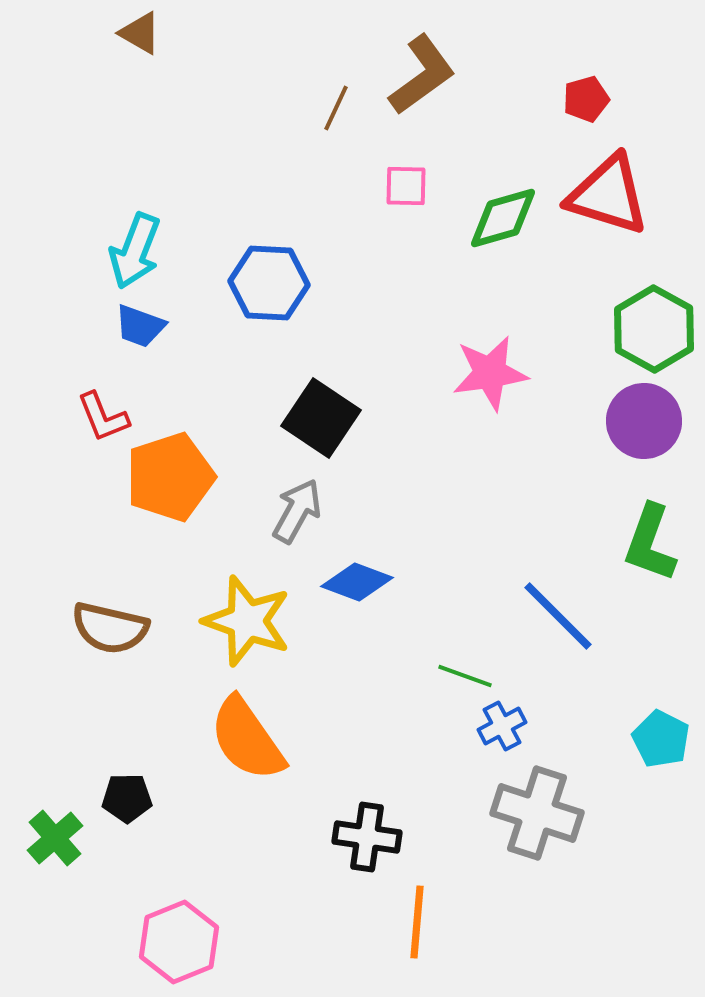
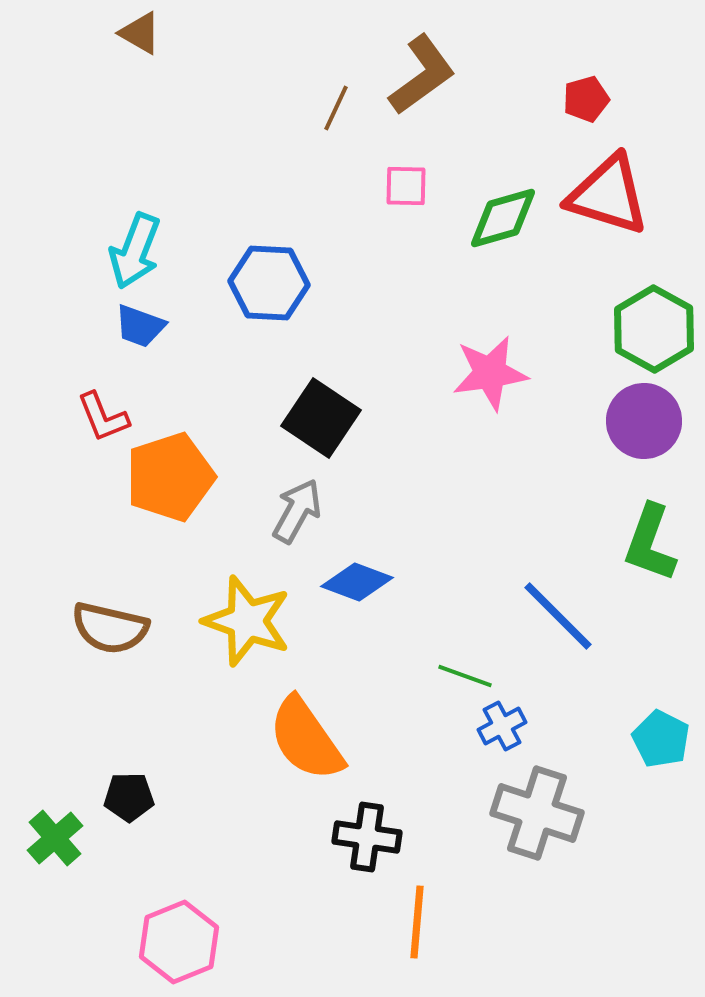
orange semicircle: moved 59 px right
black pentagon: moved 2 px right, 1 px up
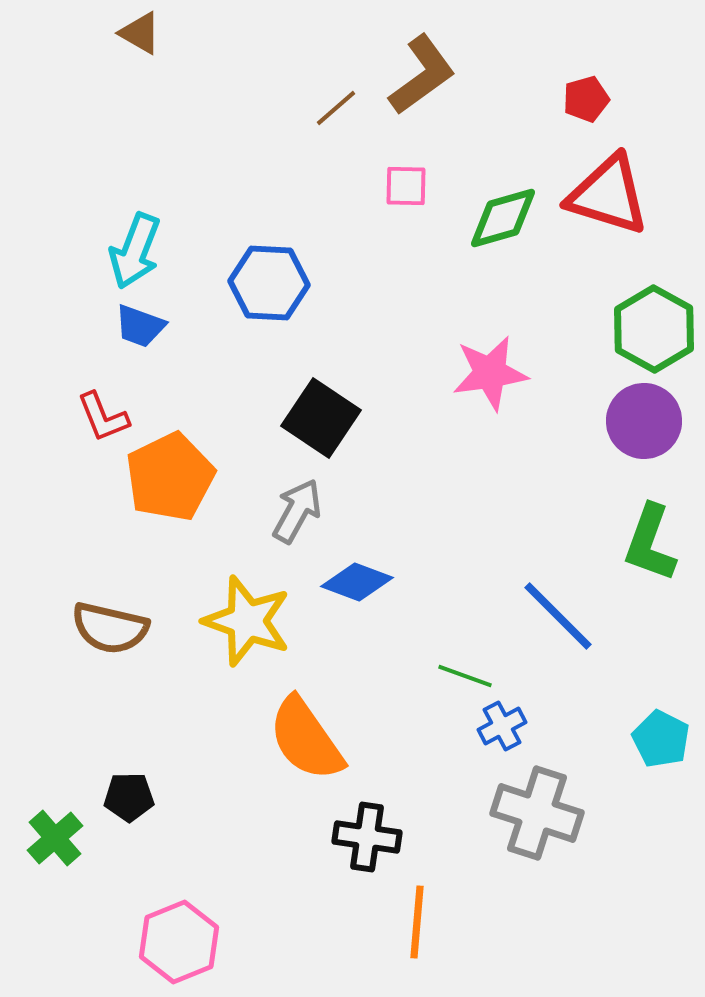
brown line: rotated 24 degrees clockwise
orange pentagon: rotated 8 degrees counterclockwise
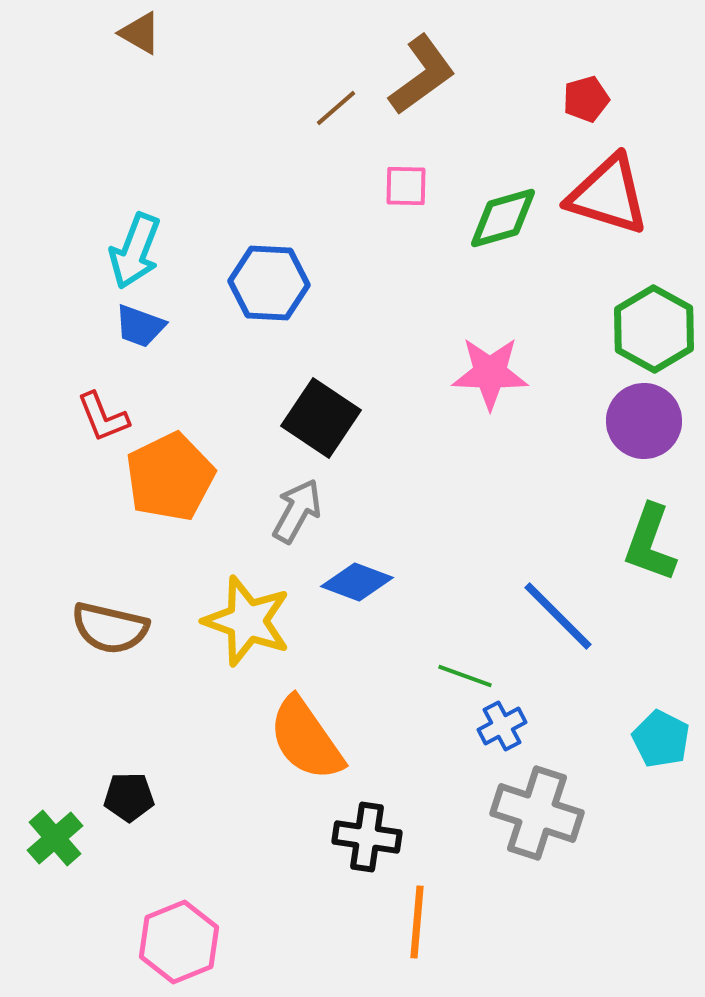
pink star: rotated 10 degrees clockwise
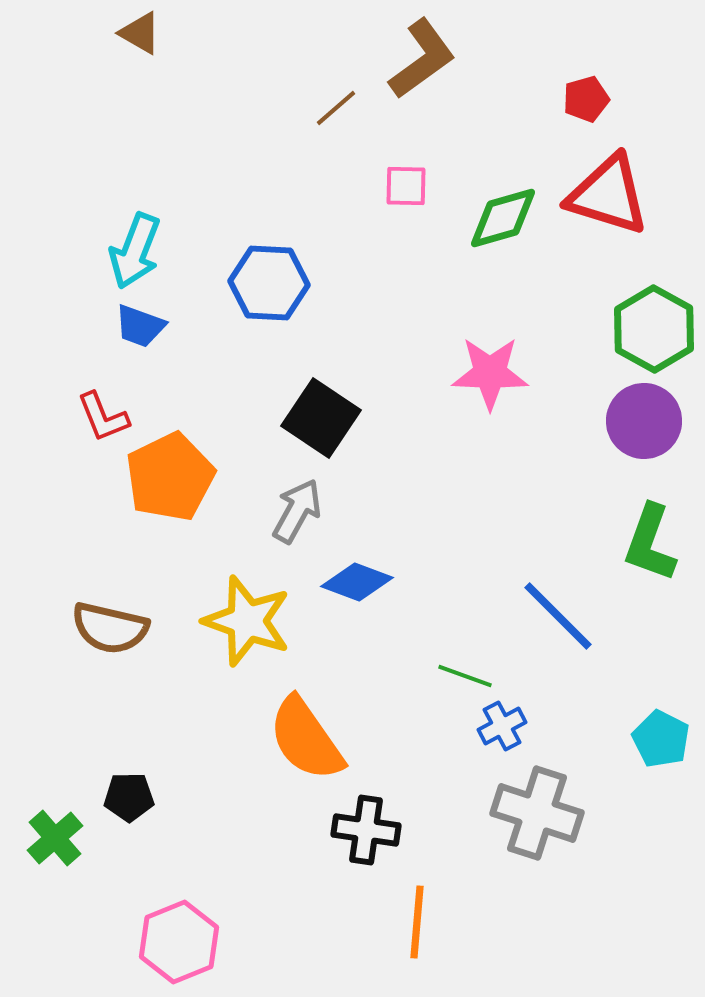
brown L-shape: moved 16 px up
black cross: moved 1 px left, 7 px up
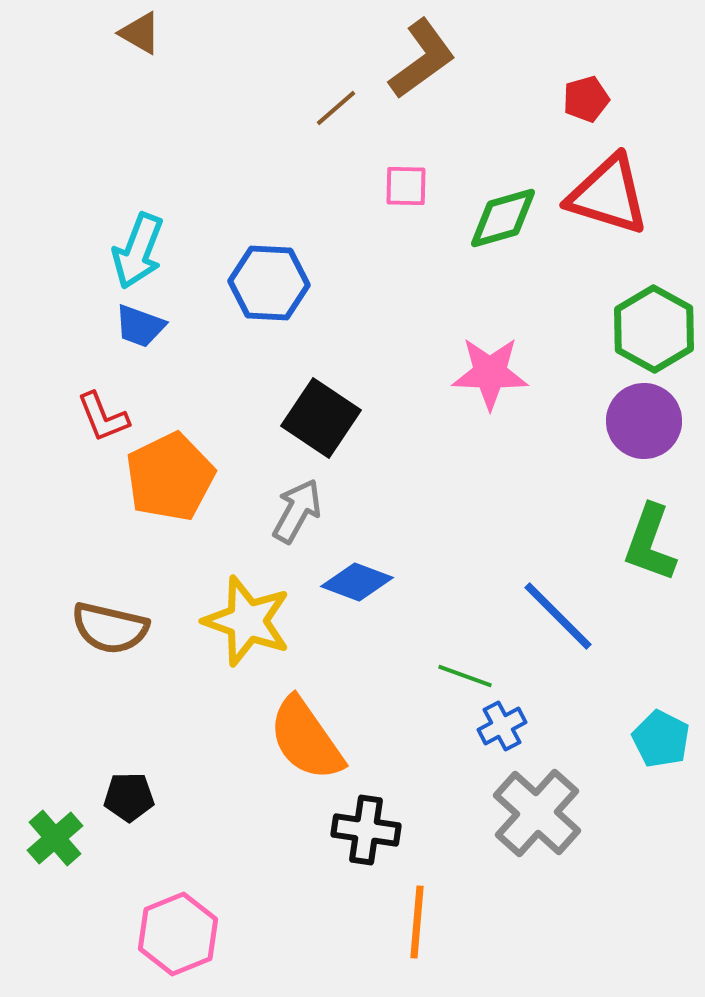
cyan arrow: moved 3 px right
gray cross: rotated 24 degrees clockwise
pink hexagon: moved 1 px left, 8 px up
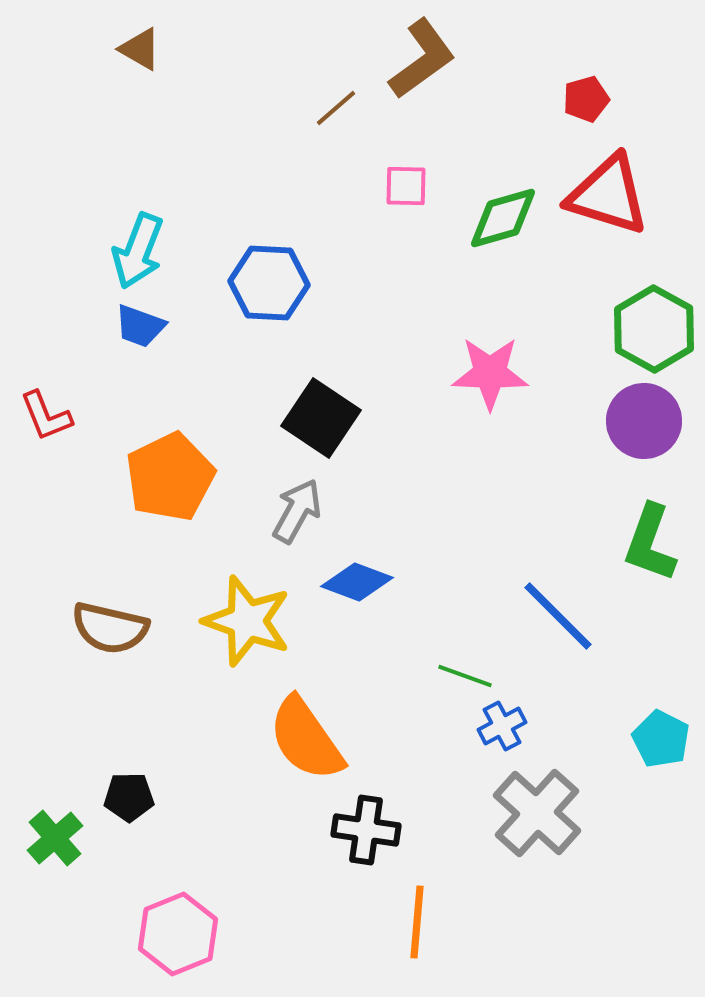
brown triangle: moved 16 px down
red L-shape: moved 57 px left, 1 px up
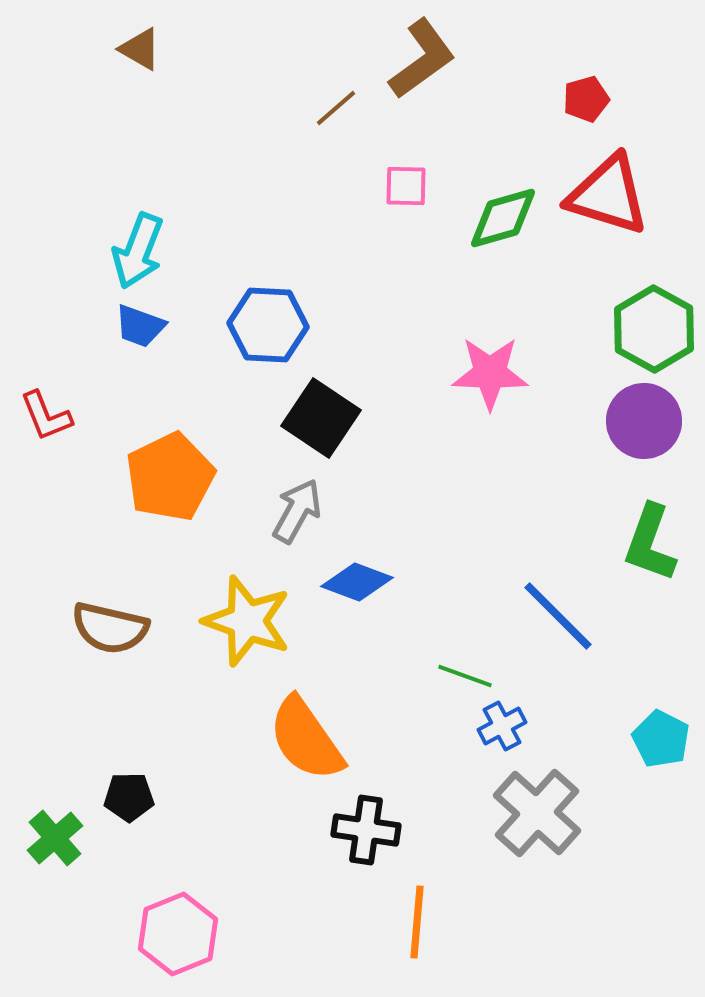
blue hexagon: moved 1 px left, 42 px down
